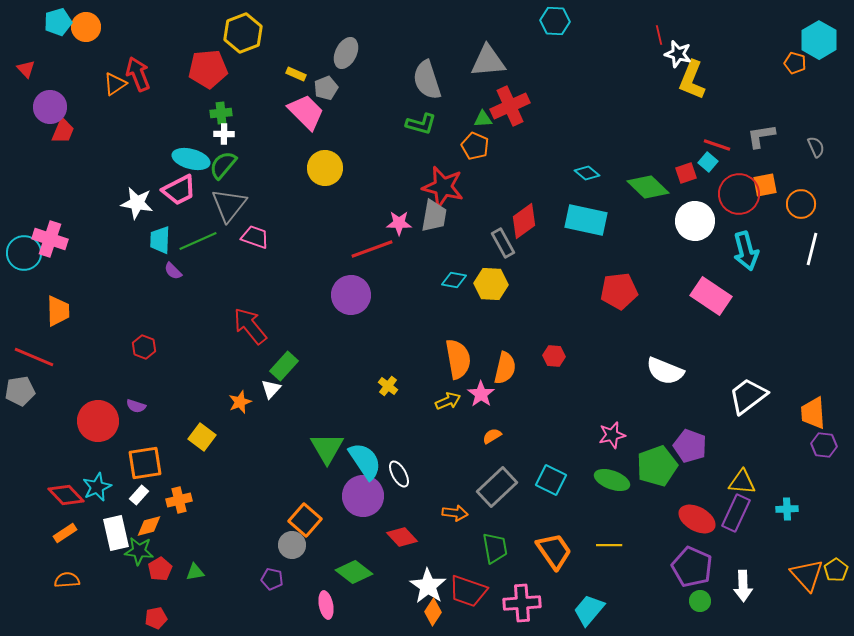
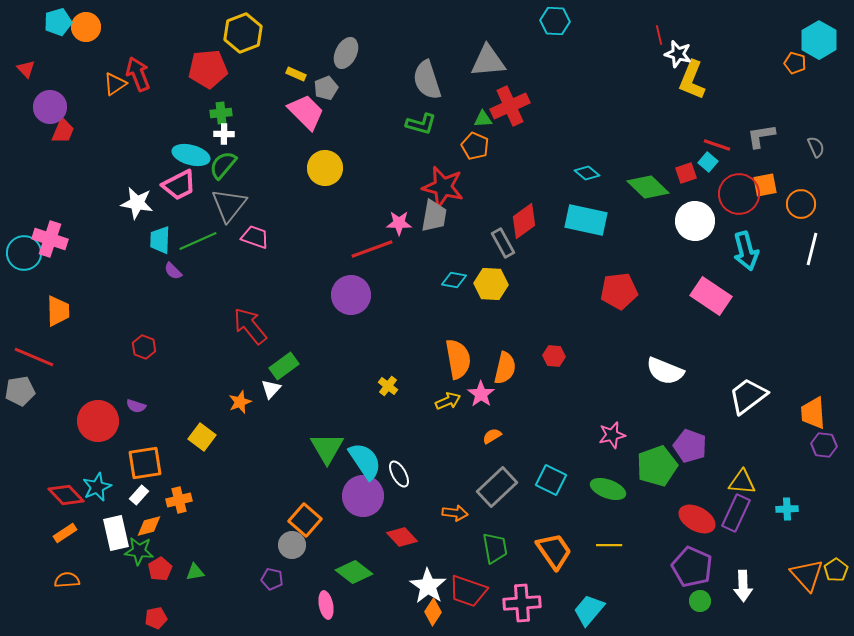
cyan ellipse at (191, 159): moved 4 px up
pink trapezoid at (179, 190): moved 5 px up
green rectangle at (284, 366): rotated 12 degrees clockwise
green ellipse at (612, 480): moved 4 px left, 9 px down
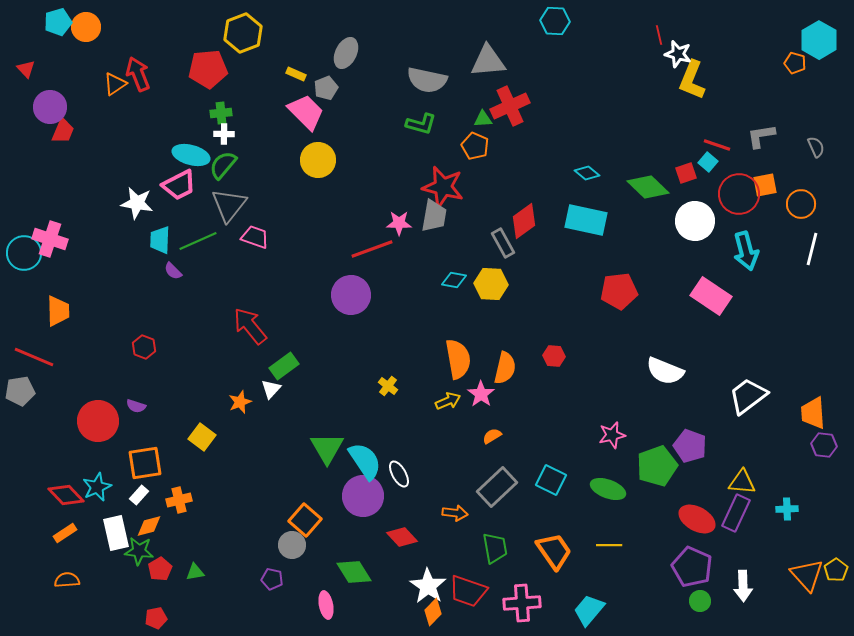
gray semicircle at (427, 80): rotated 60 degrees counterclockwise
yellow circle at (325, 168): moved 7 px left, 8 px up
green diamond at (354, 572): rotated 21 degrees clockwise
orange diamond at (433, 612): rotated 12 degrees clockwise
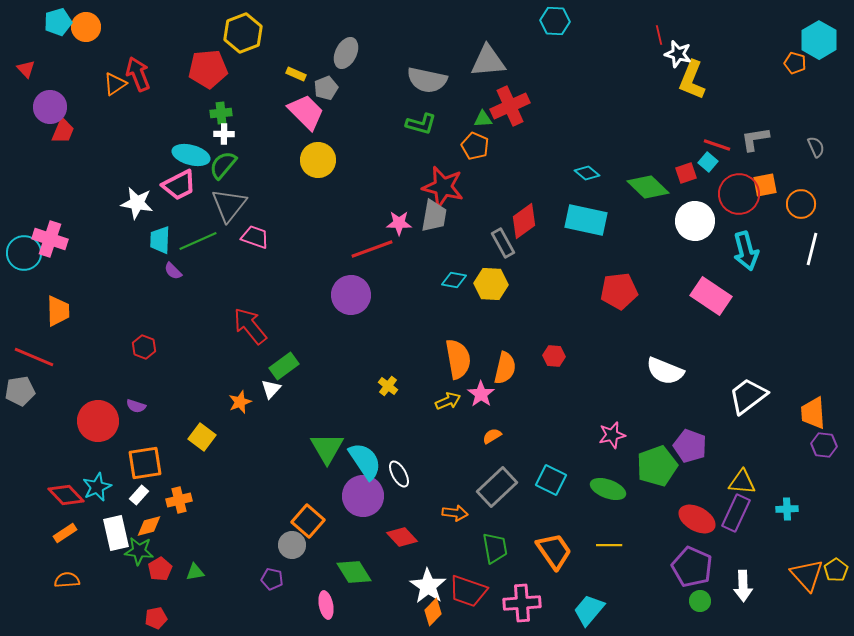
gray L-shape at (761, 136): moved 6 px left, 3 px down
orange square at (305, 520): moved 3 px right, 1 px down
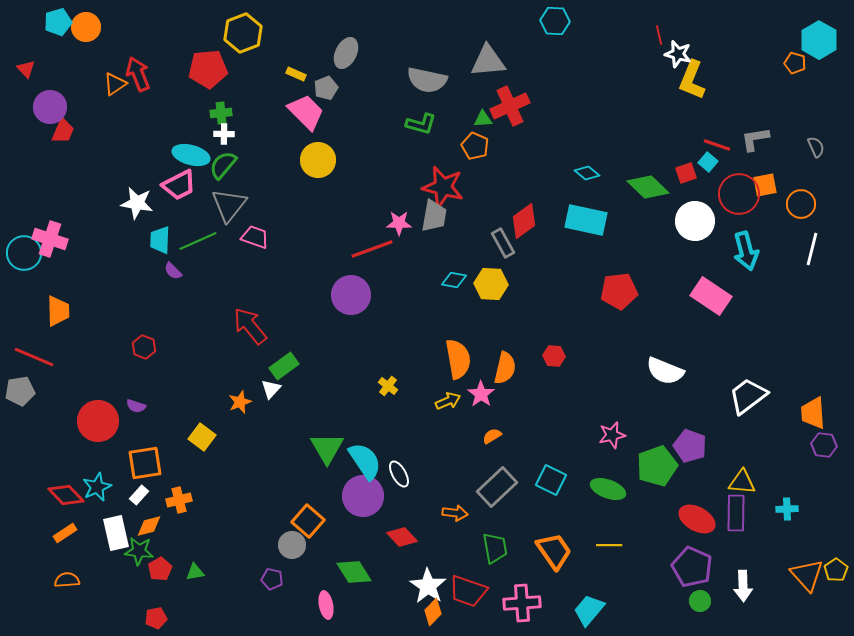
purple rectangle at (736, 513): rotated 24 degrees counterclockwise
